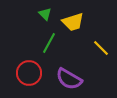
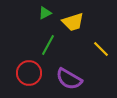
green triangle: moved 1 px up; rotated 48 degrees clockwise
green line: moved 1 px left, 2 px down
yellow line: moved 1 px down
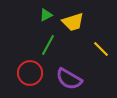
green triangle: moved 1 px right, 2 px down
red circle: moved 1 px right
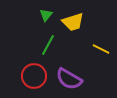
green triangle: rotated 24 degrees counterclockwise
yellow line: rotated 18 degrees counterclockwise
red circle: moved 4 px right, 3 px down
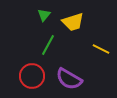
green triangle: moved 2 px left
red circle: moved 2 px left
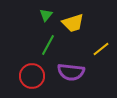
green triangle: moved 2 px right
yellow trapezoid: moved 1 px down
yellow line: rotated 66 degrees counterclockwise
purple semicircle: moved 2 px right, 7 px up; rotated 24 degrees counterclockwise
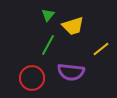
green triangle: moved 2 px right
yellow trapezoid: moved 3 px down
red circle: moved 2 px down
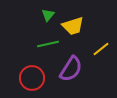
green line: moved 1 px up; rotated 50 degrees clockwise
purple semicircle: moved 3 px up; rotated 64 degrees counterclockwise
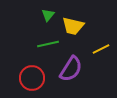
yellow trapezoid: rotated 30 degrees clockwise
yellow line: rotated 12 degrees clockwise
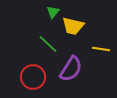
green triangle: moved 5 px right, 3 px up
green line: rotated 55 degrees clockwise
yellow line: rotated 36 degrees clockwise
red circle: moved 1 px right, 1 px up
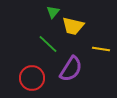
red circle: moved 1 px left, 1 px down
